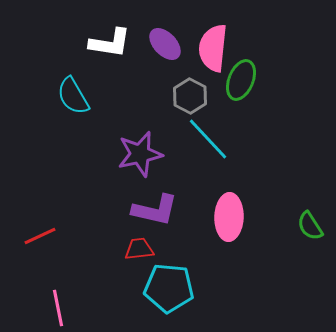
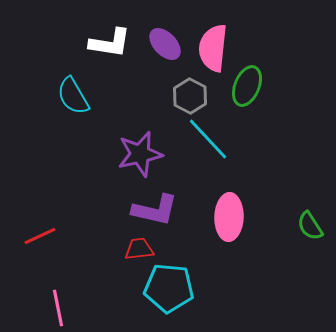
green ellipse: moved 6 px right, 6 px down
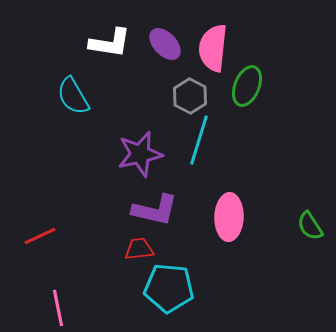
cyan line: moved 9 px left, 1 px down; rotated 60 degrees clockwise
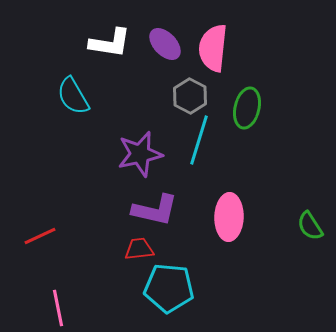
green ellipse: moved 22 px down; rotated 9 degrees counterclockwise
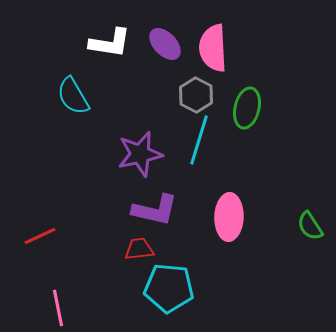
pink semicircle: rotated 9 degrees counterclockwise
gray hexagon: moved 6 px right, 1 px up
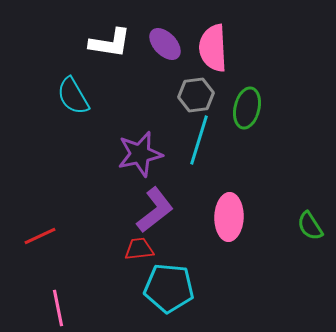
gray hexagon: rotated 24 degrees clockwise
purple L-shape: rotated 51 degrees counterclockwise
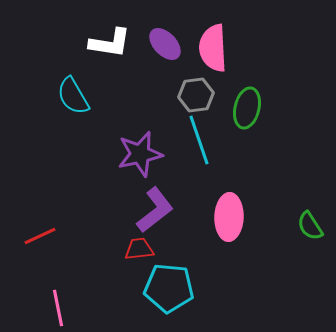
cyan line: rotated 36 degrees counterclockwise
